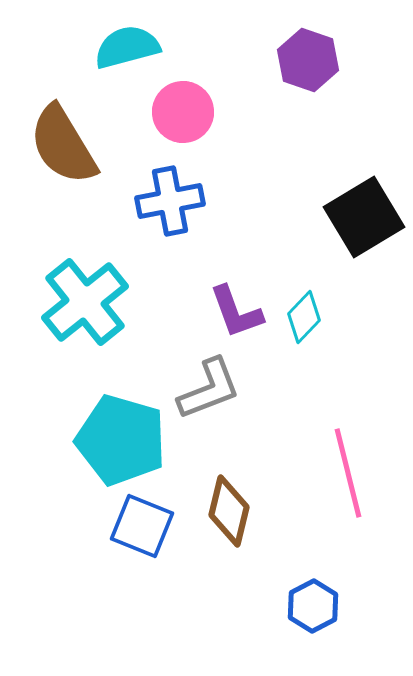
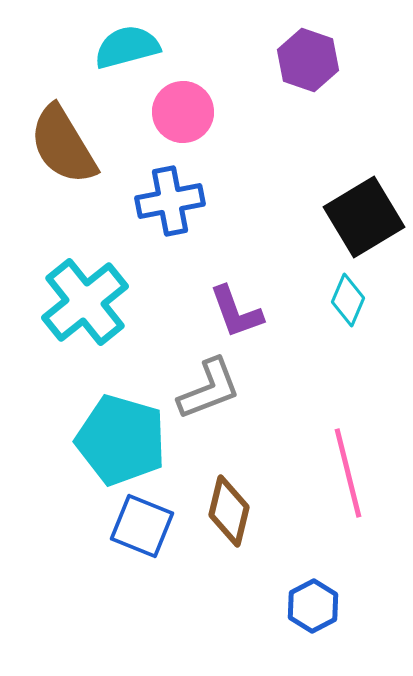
cyan diamond: moved 44 px right, 17 px up; rotated 21 degrees counterclockwise
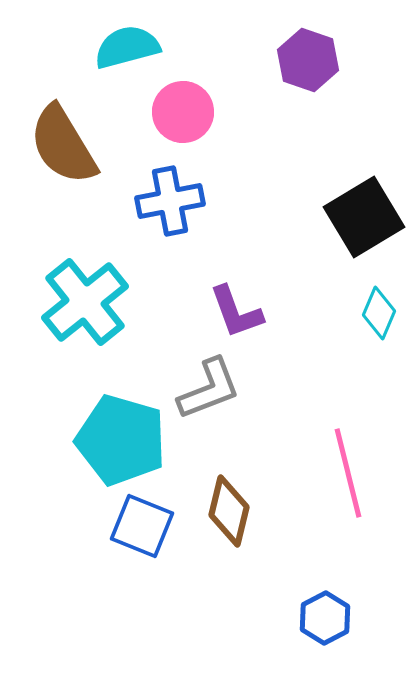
cyan diamond: moved 31 px right, 13 px down
blue hexagon: moved 12 px right, 12 px down
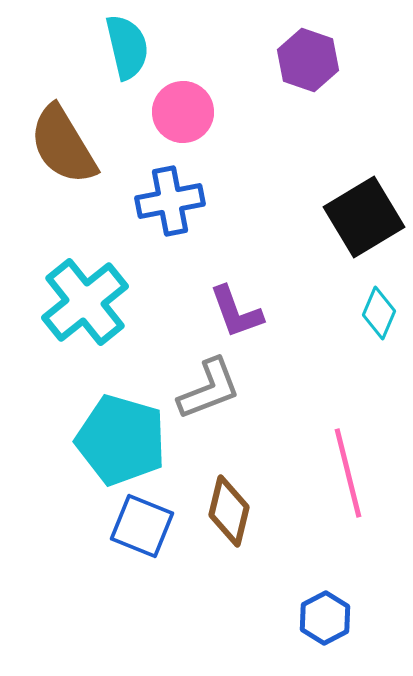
cyan semicircle: rotated 92 degrees clockwise
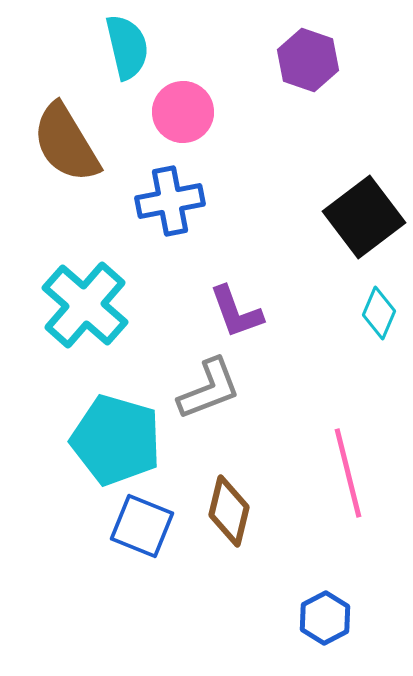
brown semicircle: moved 3 px right, 2 px up
black square: rotated 6 degrees counterclockwise
cyan cross: moved 3 px down; rotated 10 degrees counterclockwise
cyan pentagon: moved 5 px left
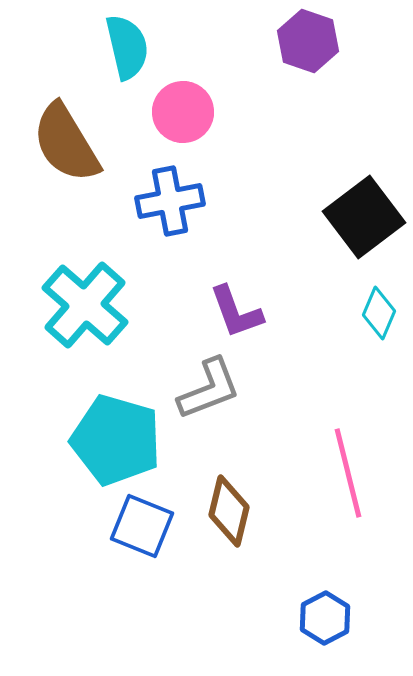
purple hexagon: moved 19 px up
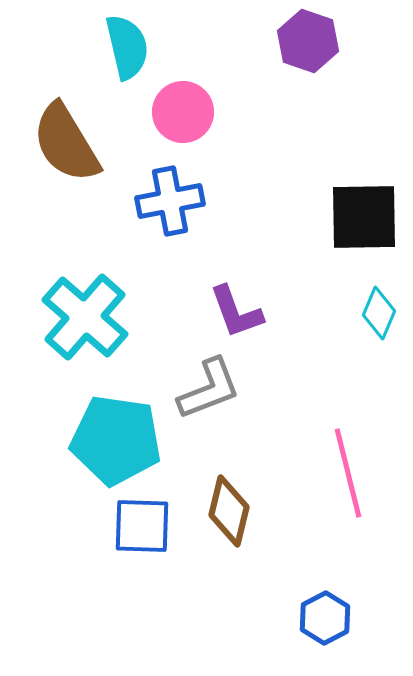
black square: rotated 36 degrees clockwise
cyan cross: moved 12 px down
cyan pentagon: rotated 8 degrees counterclockwise
blue square: rotated 20 degrees counterclockwise
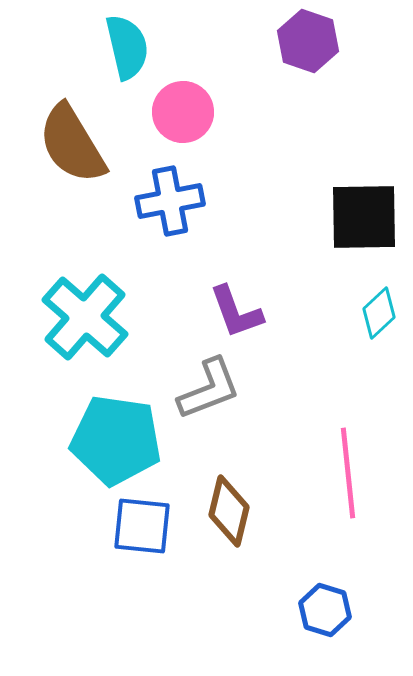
brown semicircle: moved 6 px right, 1 px down
cyan diamond: rotated 24 degrees clockwise
pink line: rotated 8 degrees clockwise
blue square: rotated 4 degrees clockwise
blue hexagon: moved 8 px up; rotated 15 degrees counterclockwise
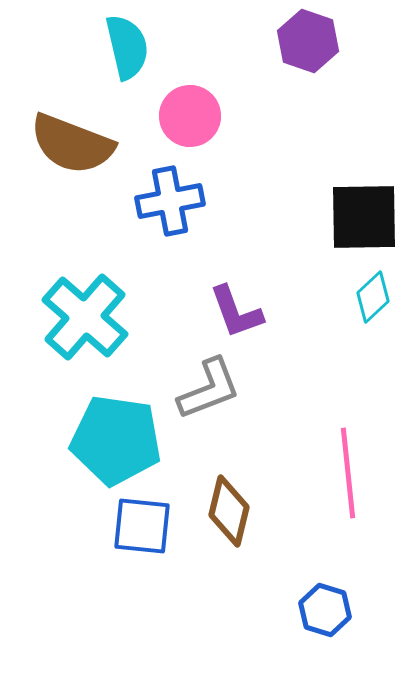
pink circle: moved 7 px right, 4 px down
brown semicircle: rotated 38 degrees counterclockwise
cyan diamond: moved 6 px left, 16 px up
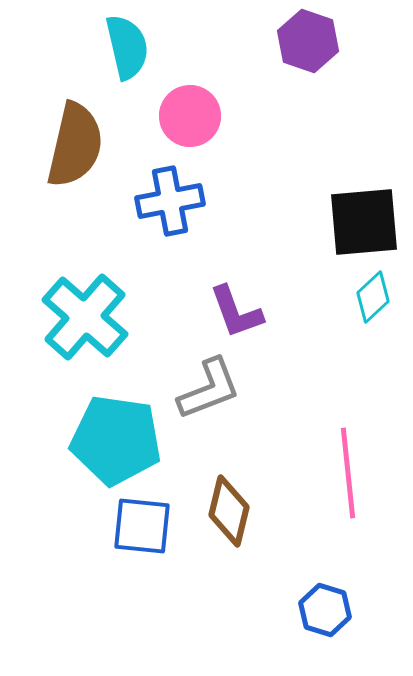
brown semicircle: moved 3 px right, 1 px down; rotated 98 degrees counterclockwise
black square: moved 5 px down; rotated 4 degrees counterclockwise
